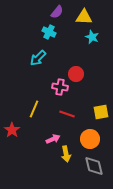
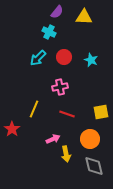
cyan star: moved 1 px left, 23 px down
red circle: moved 12 px left, 17 px up
pink cross: rotated 21 degrees counterclockwise
red star: moved 1 px up
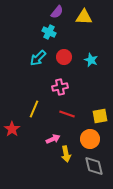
yellow square: moved 1 px left, 4 px down
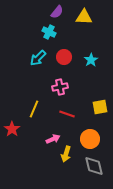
cyan star: rotated 16 degrees clockwise
yellow square: moved 9 px up
yellow arrow: rotated 28 degrees clockwise
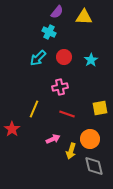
yellow square: moved 1 px down
yellow arrow: moved 5 px right, 3 px up
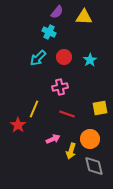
cyan star: moved 1 px left
red star: moved 6 px right, 4 px up
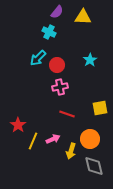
yellow triangle: moved 1 px left
red circle: moved 7 px left, 8 px down
yellow line: moved 1 px left, 32 px down
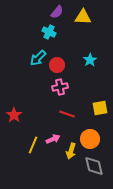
red star: moved 4 px left, 10 px up
yellow line: moved 4 px down
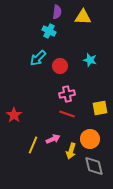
purple semicircle: rotated 32 degrees counterclockwise
cyan cross: moved 1 px up
cyan star: rotated 24 degrees counterclockwise
red circle: moved 3 px right, 1 px down
pink cross: moved 7 px right, 7 px down
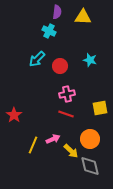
cyan arrow: moved 1 px left, 1 px down
red line: moved 1 px left
yellow arrow: rotated 63 degrees counterclockwise
gray diamond: moved 4 px left
